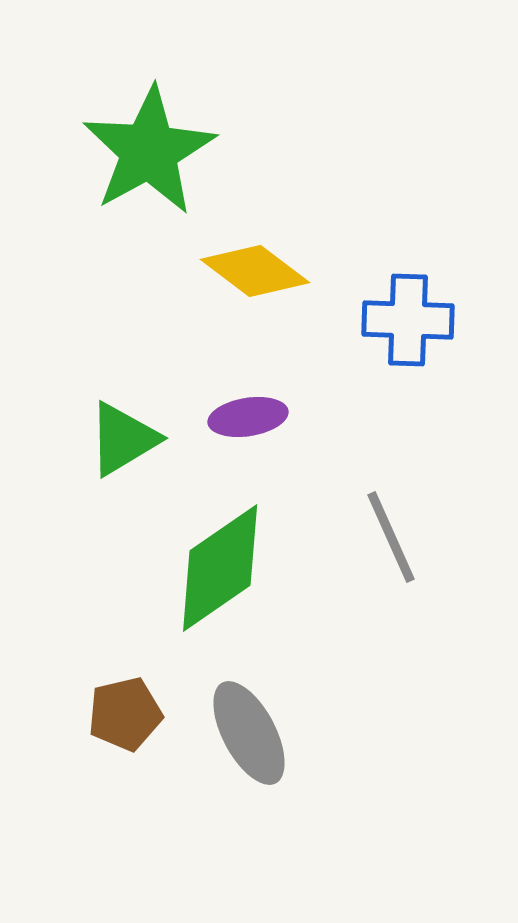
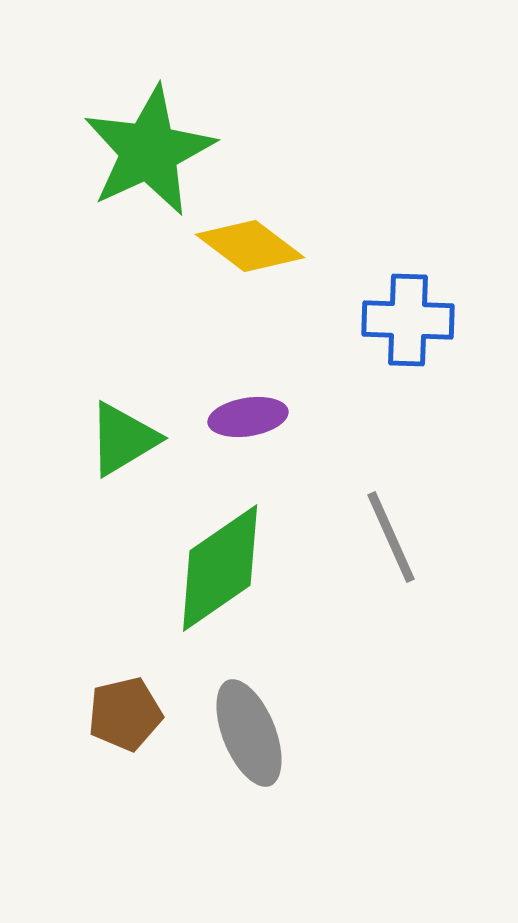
green star: rotated 4 degrees clockwise
yellow diamond: moved 5 px left, 25 px up
gray ellipse: rotated 6 degrees clockwise
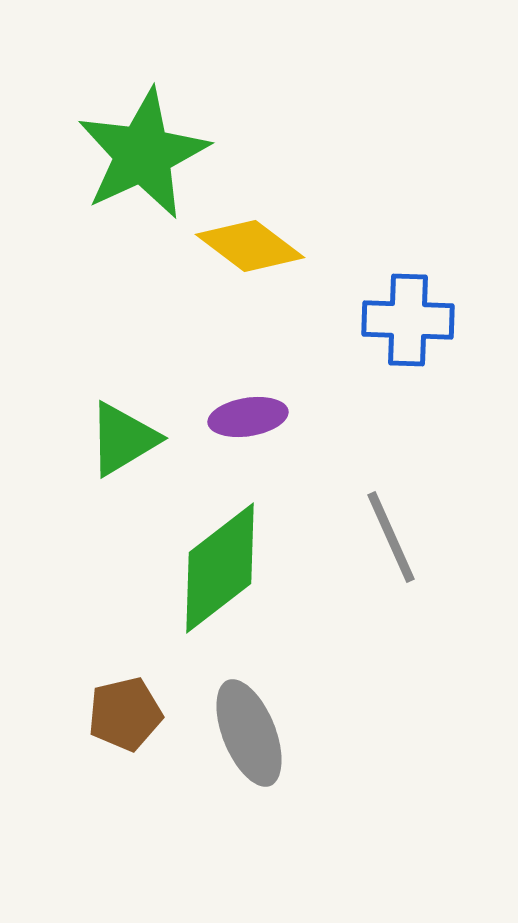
green star: moved 6 px left, 3 px down
green diamond: rotated 3 degrees counterclockwise
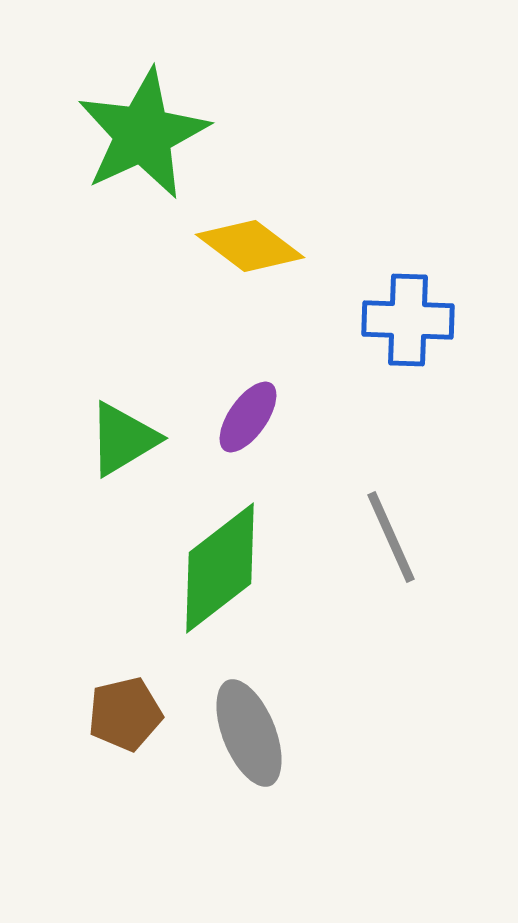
green star: moved 20 px up
purple ellipse: rotated 46 degrees counterclockwise
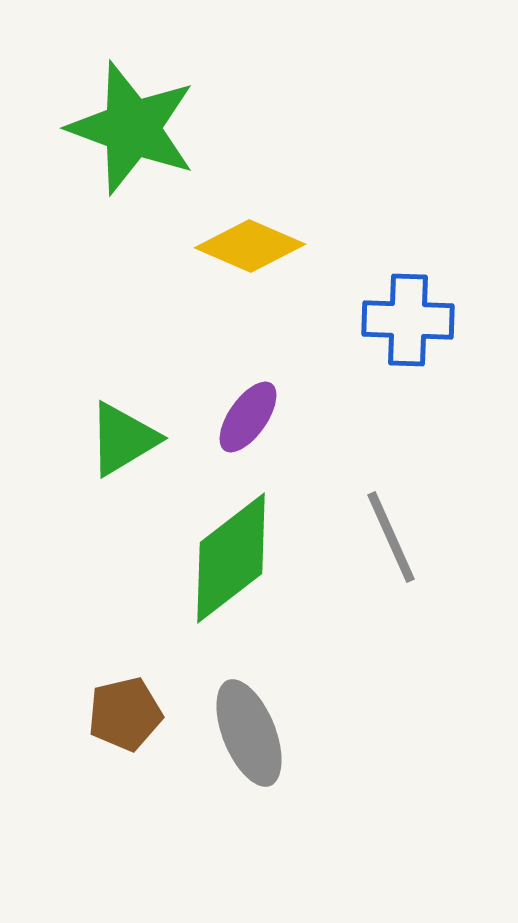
green star: moved 11 px left, 6 px up; rotated 27 degrees counterclockwise
yellow diamond: rotated 14 degrees counterclockwise
green diamond: moved 11 px right, 10 px up
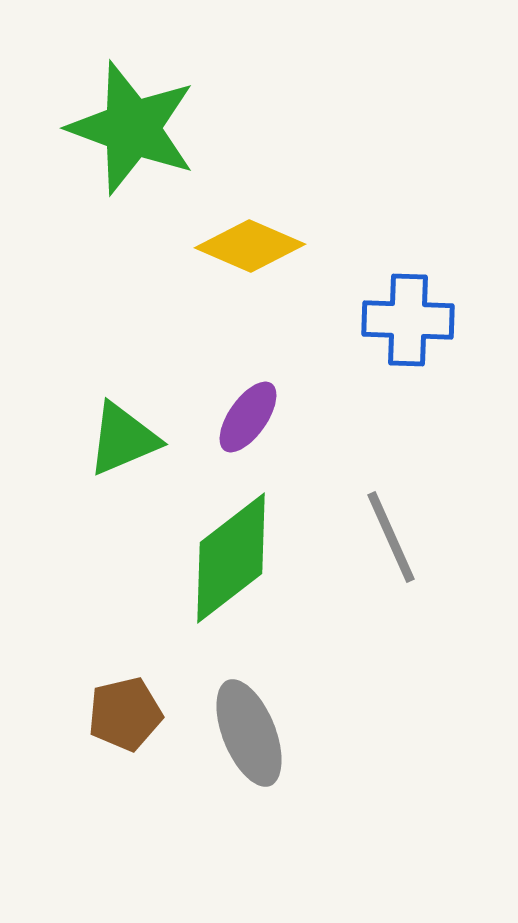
green triangle: rotated 8 degrees clockwise
